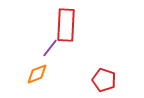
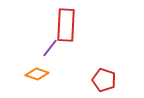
orange diamond: rotated 40 degrees clockwise
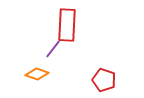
red rectangle: moved 1 px right
purple line: moved 3 px right, 1 px down
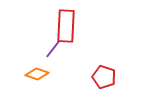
red rectangle: moved 1 px left, 1 px down
red pentagon: moved 3 px up
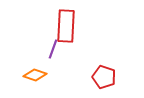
purple line: rotated 18 degrees counterclockwise
orange diamond: moved 2 px left, 1 px down
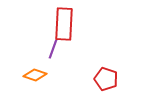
red rectangle: moved 2 px left, 2 px up
red pentagon: moved 2 px right, 2 px down
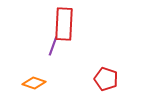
purple line: moved 3 px up
orange diamond: moved 1 px left, 8 px down
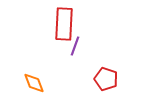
purple line: moved 22 px right
orange diamond: rotated 50 degrees clockwise
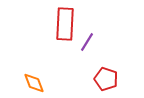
red rectangle: moved 1 px right
purple line: moved 12 px right, 4 px up; rotated 12 degrees clockwise
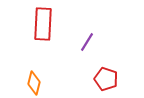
red rectangle: moved 22 px left
orange diamond: rotated 35 degrees clockwise
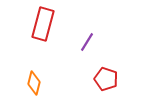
red rectangle: rotated 12 degrees clockwise
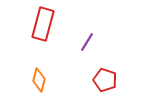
red pentagon: moved 1 px left, 1 px down
orange diamond: moved 5 px right, 3 px up
